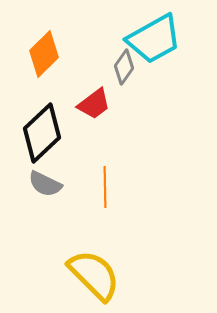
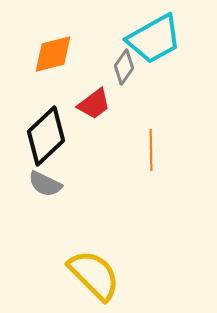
orange diamond: moved 9 px right; rotated 30 degrees clockwise
black diamond: moved 4 px right, 3 px down
orange line: moved 46 px right, 37 px up
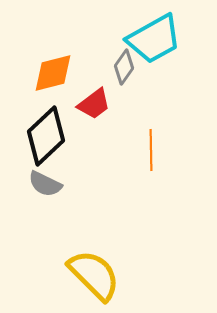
orange diamond: moved 19 px down
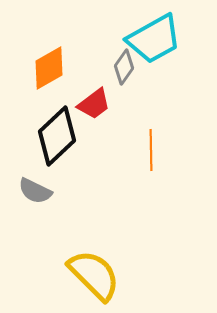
orange diamond: moved 4 px left, 5 px up; rotated 15 degrees counterclockwise
black diamond: moved 11 px right
gray semicircle: moved 10 px left, 7 px down
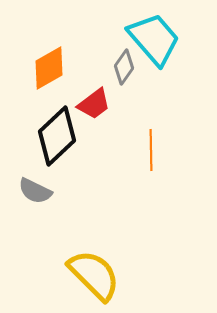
cyan trapezoid: rotated 102 degrees counterclockwise
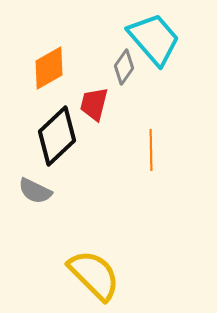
red trapezoid: rotated 141 degrees clockwise
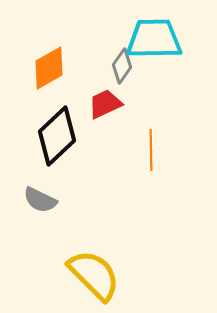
cyan trapezoid: rotated 50 degrees counterclockwise
gray diamond: moved 2 px left, 1 px up
red trapezoid: moved 11 px right; rotated 51 degrees clockwise
gray semicircle: moved 5 px right, 9 px down
